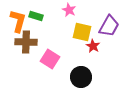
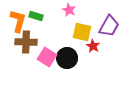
pink square: moved 3 px left, 2 px up
black circle: moved 14 px left, 19 px up
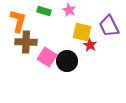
green rectangle: moved 8 px right, 5 px up
purple trapezoid: rotated 125 degrees clockwise
red star: moved 3 px left, 1 px up
black circle: moved 3 px down
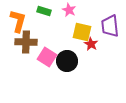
purple trapezoid: moved 1 px right; rotated 20 degrees clockwise
red star: moved 1 px right, 1 px up
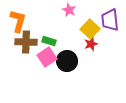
green rectangle: moved 5 px right, 30 px down
purple trapezoid: moved 6 px up
yellow square: moved 8 px right, 3 px up; rotated 30 degrees clockwise
red star: rotated 24 degrees clockwise
pink square: rotated 24 degrees clockwise
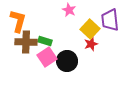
green rectangle: moved 4 px left
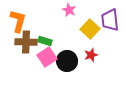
red star: moved 11 px down
